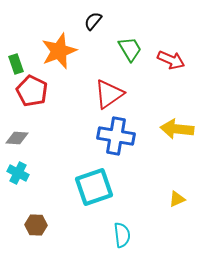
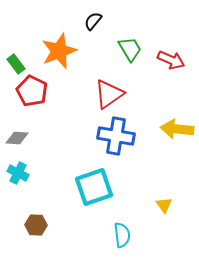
green rectangle: rotated 18 degrees counterclockwise
yellow triangle: moved 13 px left, 6 px down; rotated 42 degrees counterclockwise
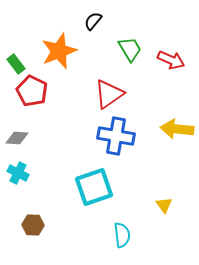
brown hexagon: moved 3 px left
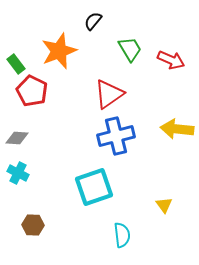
blue cross: rotated 24 degrees counterclockwise
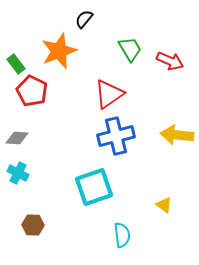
black semicircle: moved 9 px left, 2 px up
red arrow: moved 1 px left, 1 px down
yellow arrow: moved 6 px down
yellow triangle: rotated 18 degrees counterclockwise
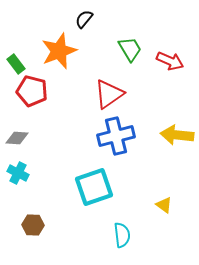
red pentagon: rotated 12 degrees counterclockwise
